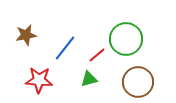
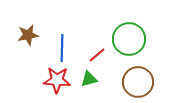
brown star: moved 2 px right
green circle: moved 3 px right
blue line: moved 3 px left; rotated 36 degrees counterclockwise
red star: moved 18 px right
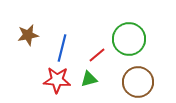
blue line: rotated 12 degrees clockwise
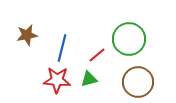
brown star: moved 1 px left
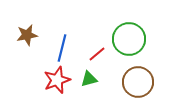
red line: moved 1 px up
red star: rotated 24 degrees counterclockwise
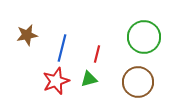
green circle: moved 15 px right, 2 px up
red line: rotated 36 degrees counterclockwise
red star: moved 1 px left, 1 px down
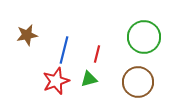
blue line: moved 2 px right, 2 px down
